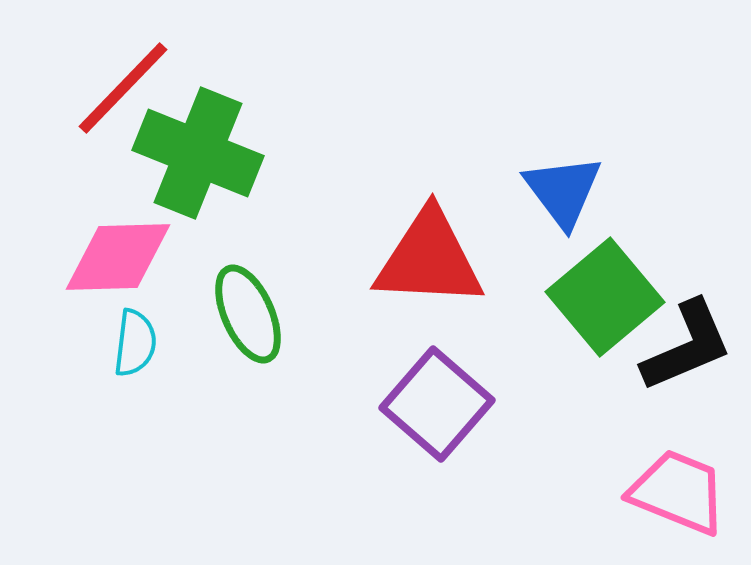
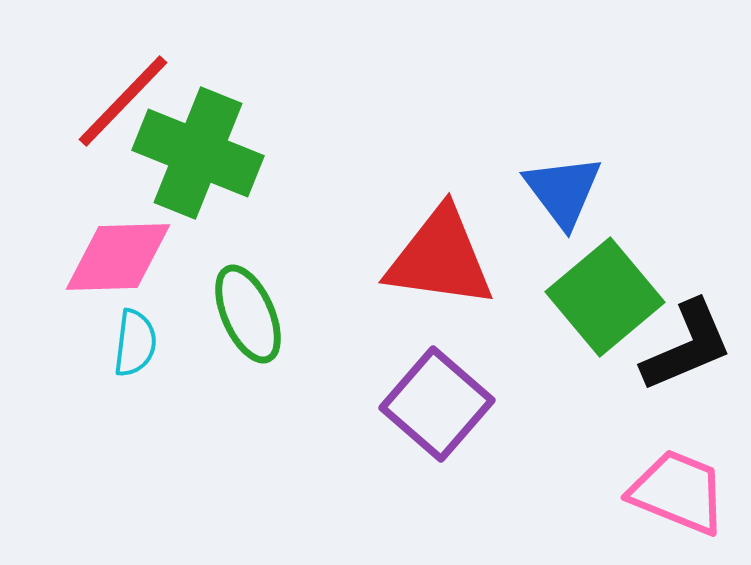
red line: moved 13 px down
red triangle: moved 11 px right, 1 px up; rotated 5 degrees clockwise
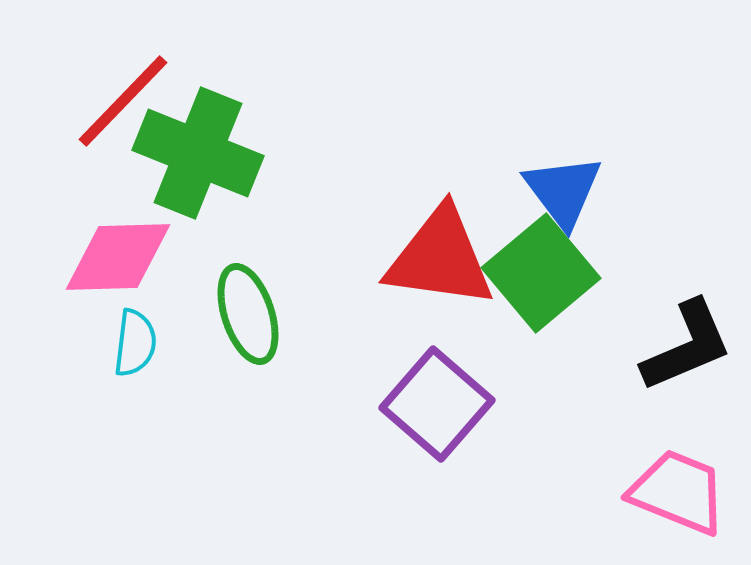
green square: moved 64 px left, 24 px up
green ellipse: rotated 6 degrees clockwise
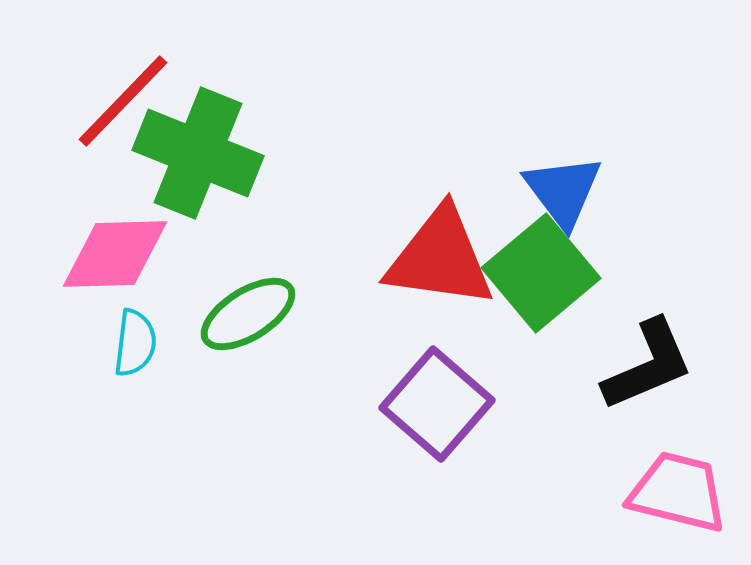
pink diamond: moved 3 px left, 3 px up
green ellipse: rotated 76 degrees clockwise
black L-shape: moved 39 px left, 19 px down
pink trapezoid: rotated 8 degrees counterclockwise
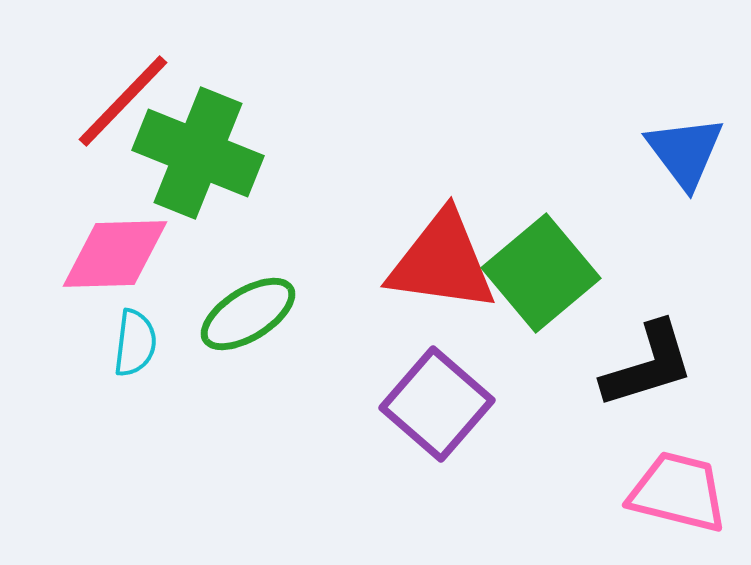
blue triangle: moved 122 px right, 39 px up
red triangle: moved 2 px right, 4 px down
black L-shape: rotated 6 degrees clockwise
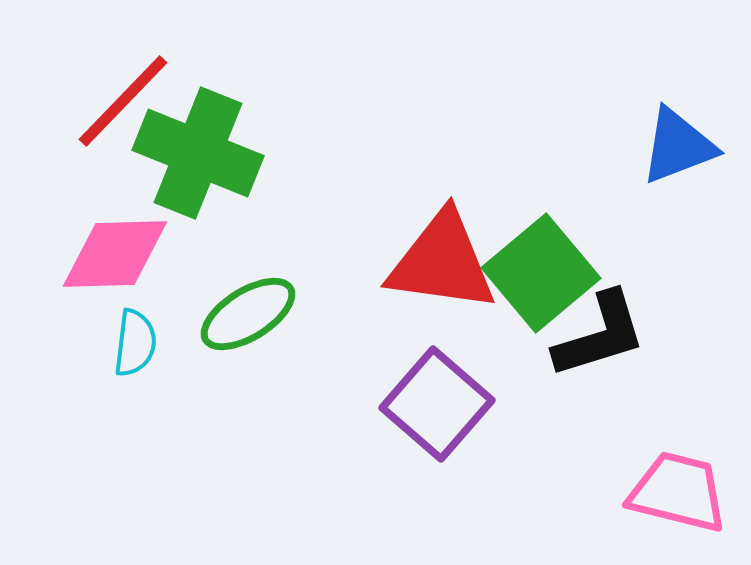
blue triangle: moved 7 px left, 6 px up; rotated 46 degrees clockwise
black L-shape: moved 48 px left, 30 px up
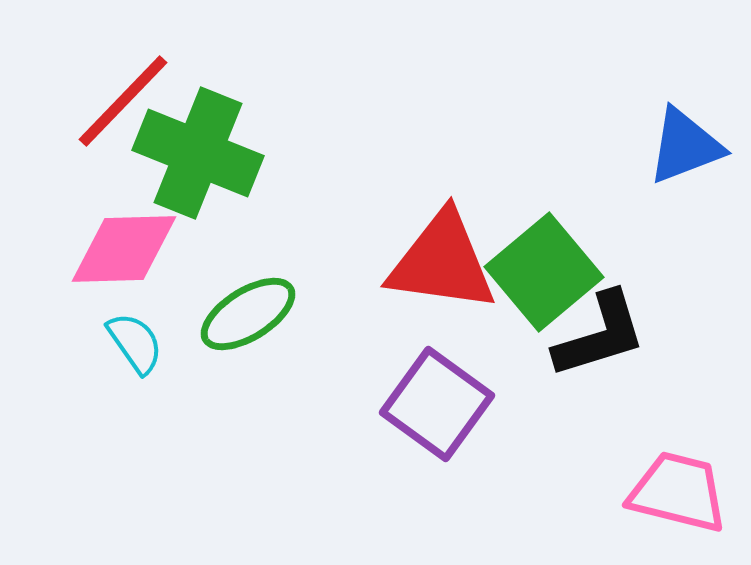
blue triangle: moved 7 px right
pink diamond: moved 9 px right, 5 px up
green square: moved 3 px right, 1 px up
cyan semicircle: rotated 42 degrees counterclockwise
purple square: rotated 5 degrees counterclockwise
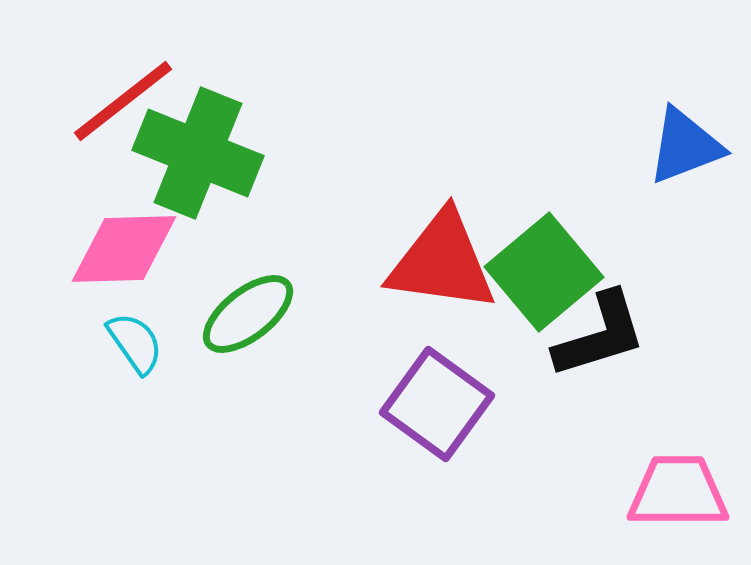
red line: rotated 8 degrees clockwise
green ellipse: rotated 6 degrees counterclockwise
pink trapezoid: rotated 14 degrees counterclockwise
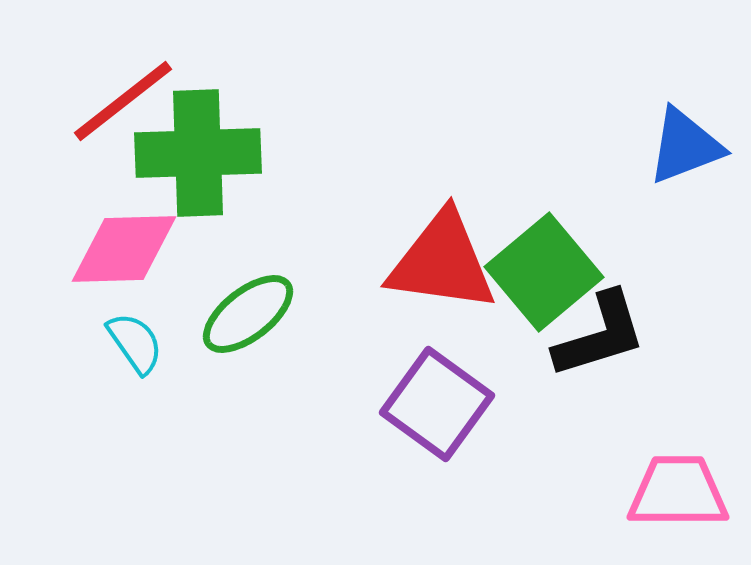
green cross: rotated 24 degrees counterclockwise
